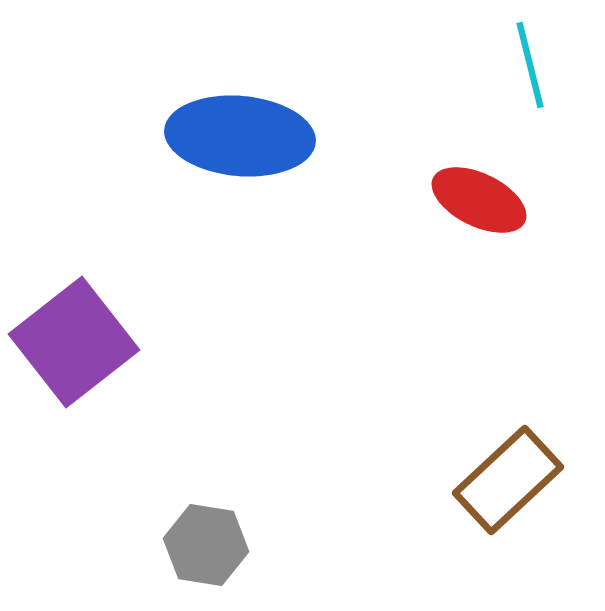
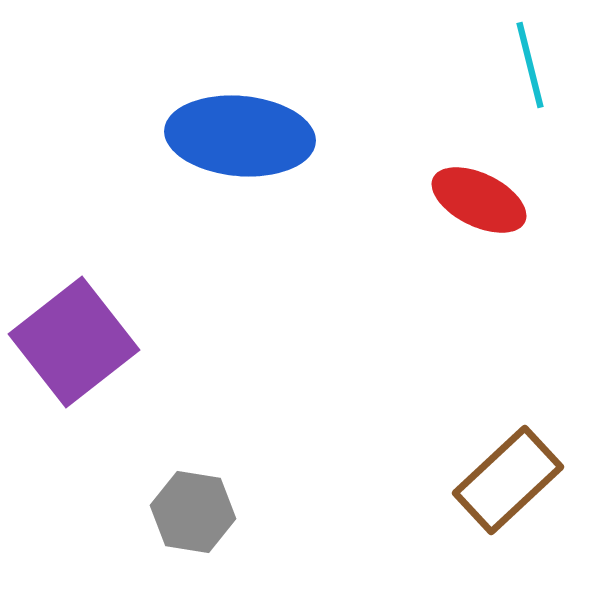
gray hexagon: moved 13 px left, 33 px up
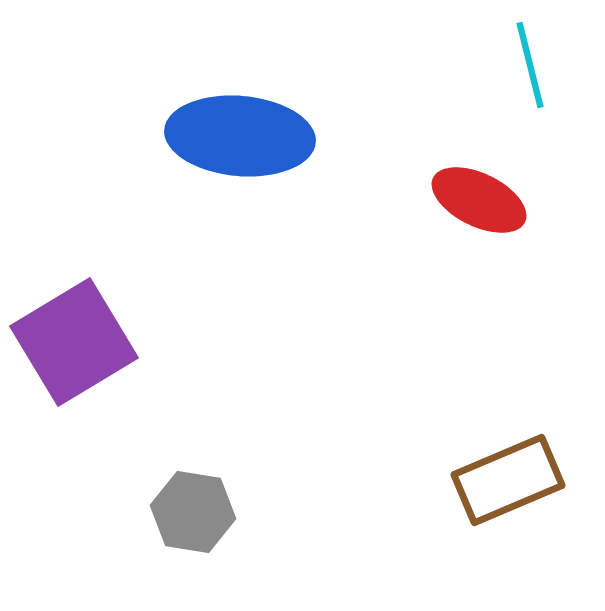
purple square: rotated 7 degrees clockwise
brown rectangle: rotated 20 degrees clockwise
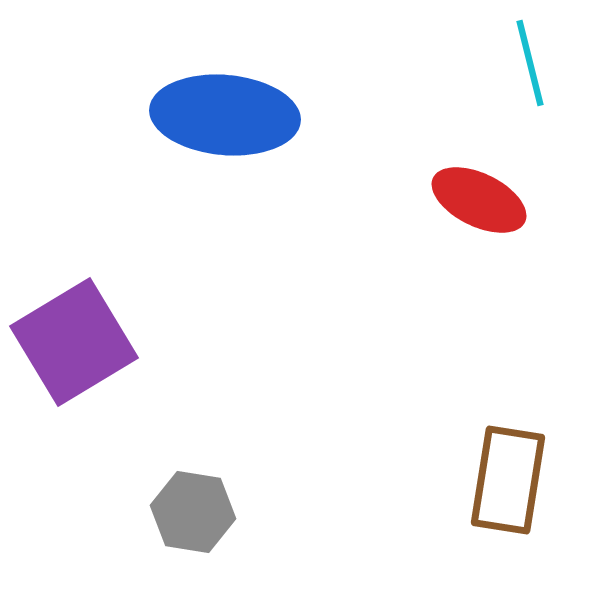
cyan line: moved 2 px up
blue ellipse: moved 15 px left, 21 px up
brown rectangle: rotated 58 degrees counterclockwise
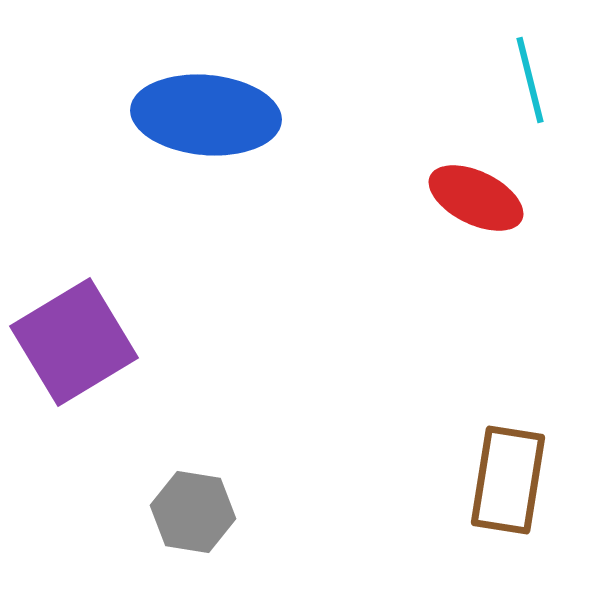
cyan line: moved 17 px down
blue ellipse: moved 19 px left
red ellipse: moved 3 px left, 2 px up
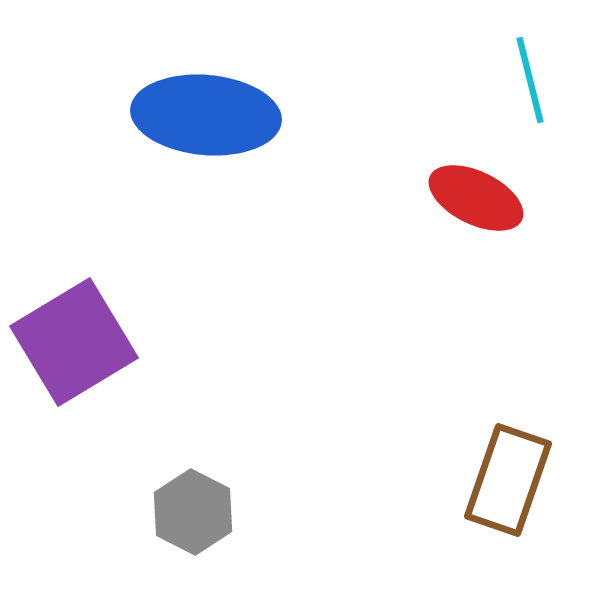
brown rectangle: rotated 10 degrees clockwise
gray hexagon: rotated 18 degrees clockwise
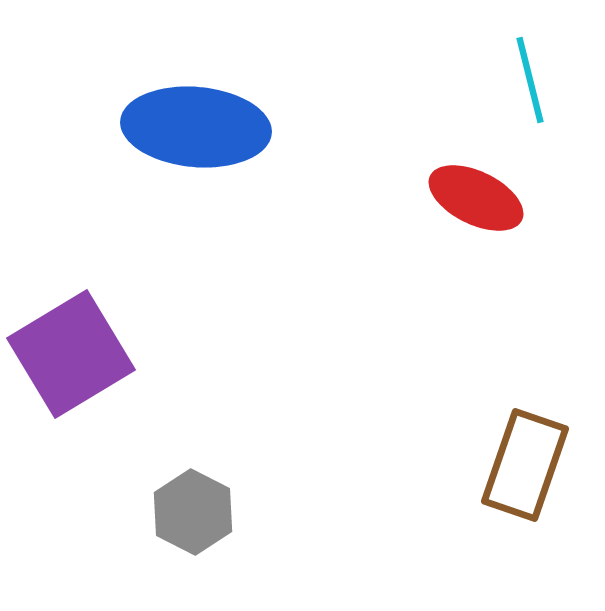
blue ellipse: moved 10 px left, 12 px down
purple square: moved 3 px left, 12 px down
brown rectangle: moved 17 px right, 15 px up
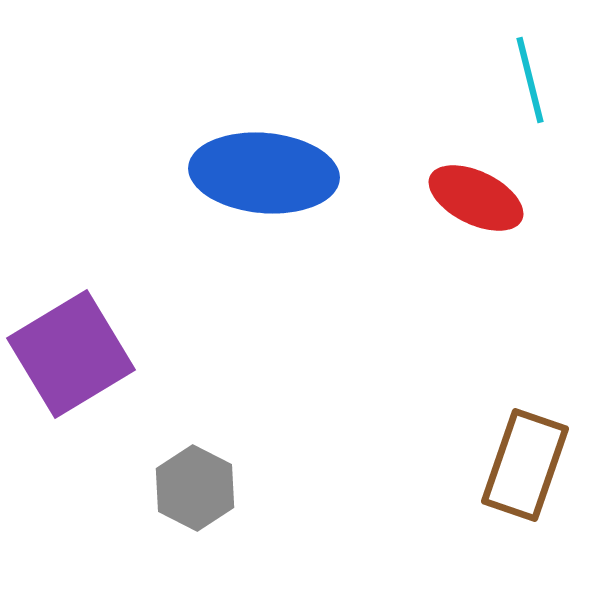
blue ellipse: moved 68 px right, 46 px down
gray hexagon: moved 2 px right, 24 px up
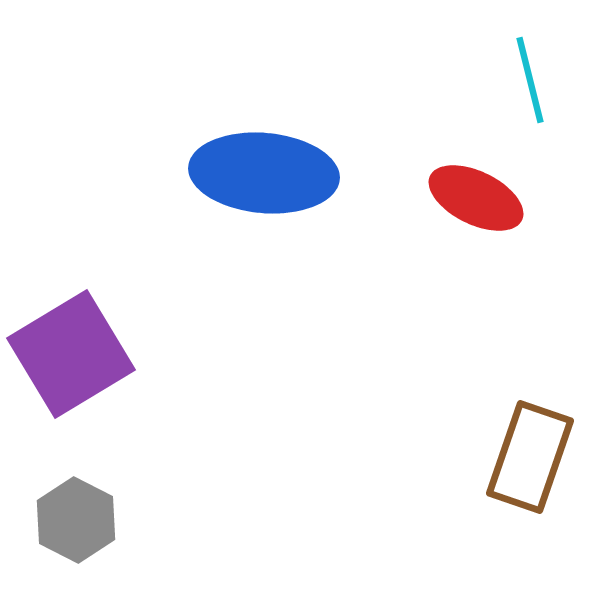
brown rectangle: moved 5 px right, 8 px up
gray hexagon: moved 119 px left, 32 px down
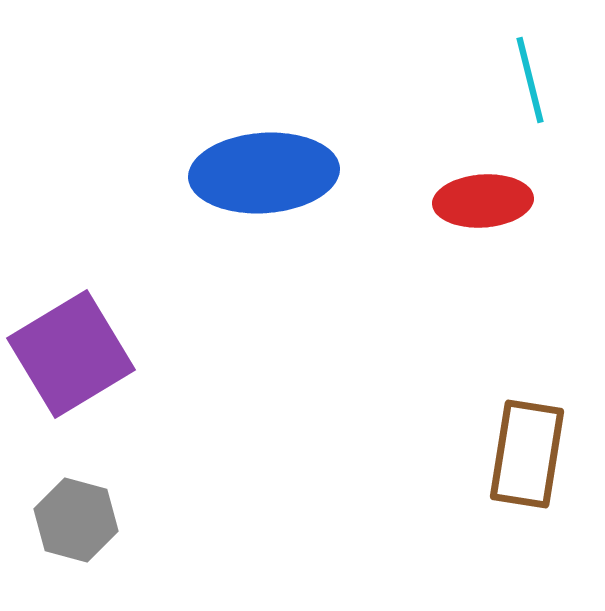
blue ellipse: rotated 9 degrees counterclockwise
red ellipse: moved 7 px right, 3 px down; rotated 30 degrees counterclockwise
brown rectangle: moved 3 px left, 3 px up; rotated 10 degrees counterclockwise
gray hexagon: rotated 12 degrees counterclockwise
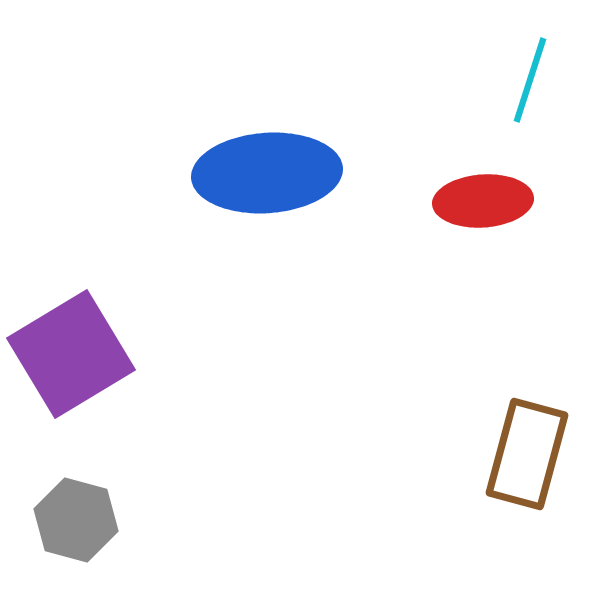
cyan line: rotated 32 degrees clockwise
blue ellipse: moved 3 px right
brown rectangle: rotated 6 degrees clockwise
